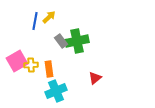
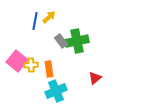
pink square: rotated 20 degrees counterclockwise
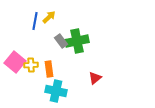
pink square: moved 2 px left, 1 px down
cyan cross: rotated 35 degrees clockwise
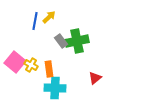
yellow cross: rotated 32 degrees clockwise
cyan cross: moved 1 px left, 3 px up; rotated 10 degrees counterclockwise
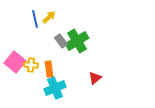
blue line: moved 2 px up; rotated 24 degrees counterclockwise
green cross: rotated 20 degrees counterclockwise
yellow cross: rotated 24 degrees counterclockwise
cyan cross: rotated 25 degrees counterclockwise
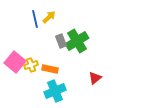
gray rectangle: rotated 16 degrees clockwise
yellow cross: rotated 24 degrees counterclockwise
orange rectangle: moved 1 px right; rotated 70 degrees counterclockwise
cyan cross: moved 3 px down
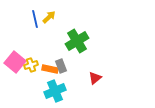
gray rectangle: moved 25 px down
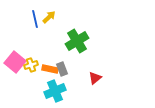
gray rectangle: moved 1 px right, 3 px down
